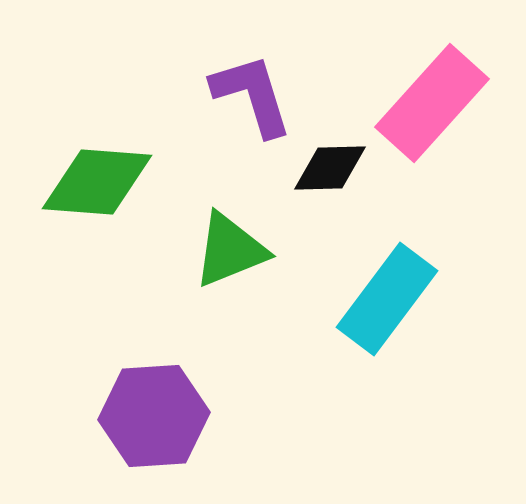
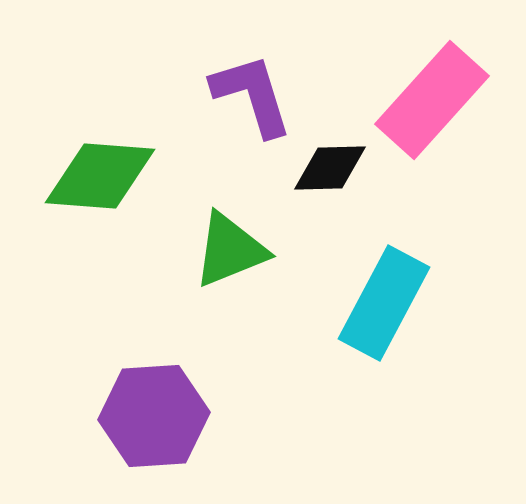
pink rectangle: moved 3 px up
green diamond: moved 3 px right, 6 px up
cyan rectangle: moved 3 px left, 4 px down; rotated 9 degrees counterclockwise
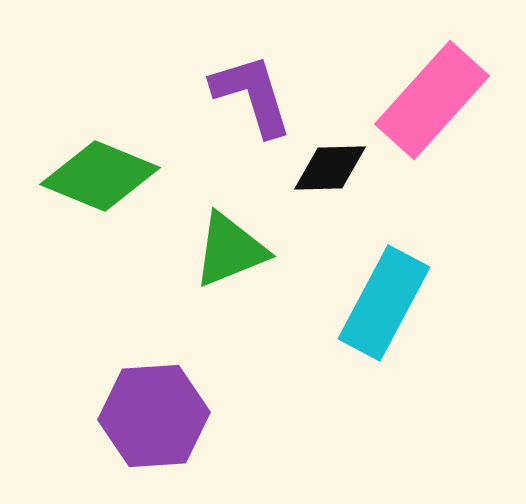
green diamond: rotated 18 degrees clockwise
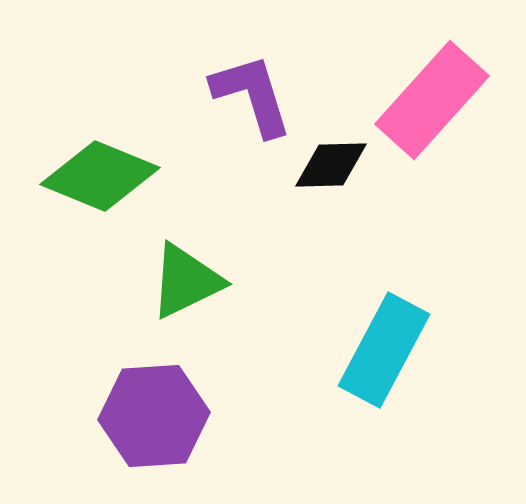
black diamond: moved 1 px right, 3 px up
green triangle: moved 44 px left, 31 px down; rotated 4 degrees counterclockwise
cyan rectangle: moved 47 px down
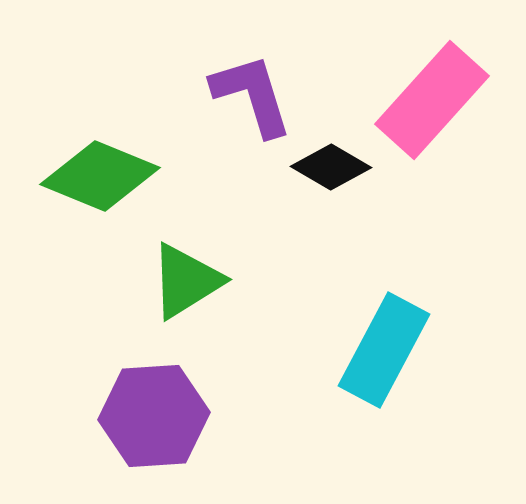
black diamond: moved 2 px down; rotated 32 degrees clockwise
green triangle: rotated 6 degrees counterclockwise
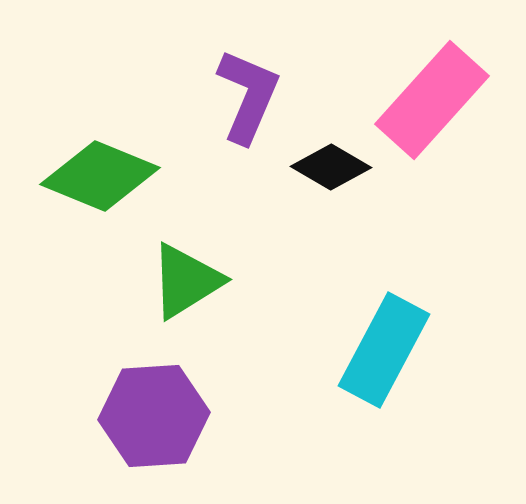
purple L-shape: moved 4 px left, 1 px down; rotated 40 degrees clockwise
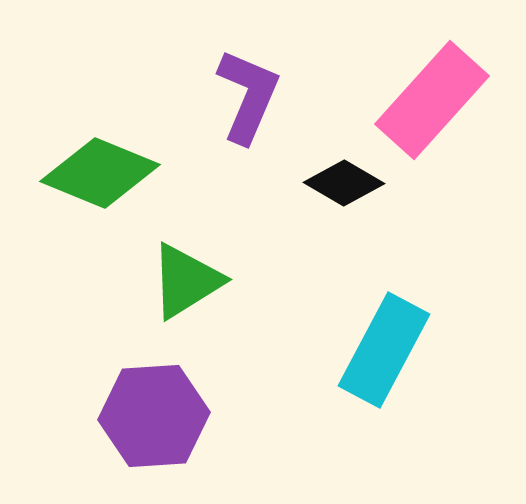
black diamond: moved 13 px right, 16 px down
green diamond: moved 3 px up
